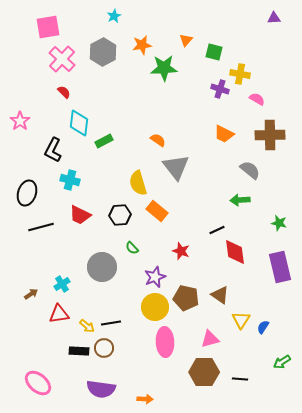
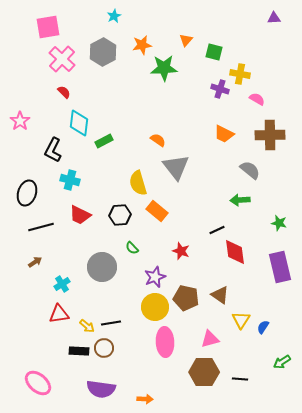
brown arrow at (31, 294): moved 4 px right, 32 px up
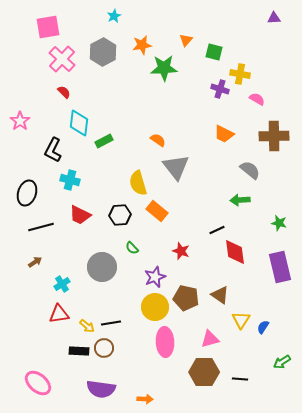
brown cross at (270, 135): moved 4 px right, 1 px down
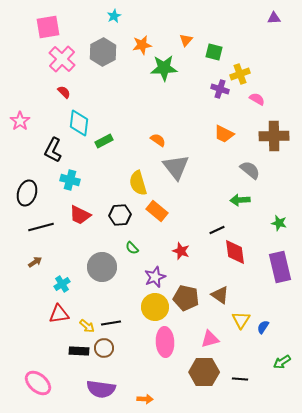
yellow cross at (240, 74): rotated 30 degrees counterclockwise
